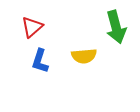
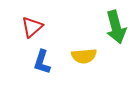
blue L-shape: moved 2 px right, 1 px down
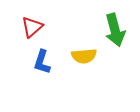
green arrow: moved 1 px left, 3 px down
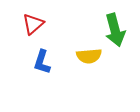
red triangle: moved 1 px right, 3 px up
yellow semicircle: moved 5 px right
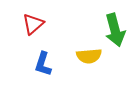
blue L-shape: moved 1 px right, 2 px down
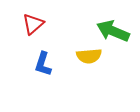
green arrow: moved 2 px left, 1 px down; rotated 128 degrees clockwise
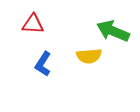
red triangle: rotated 45 degrees clockwise
blue L-shape: rotated 15 degrees clockwise
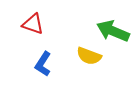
red triangle: rotated 15 degrees clockwise
yellow semicircle: rotated 25 degrees clockwise
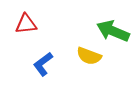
red triangle: moved 7 px left; rotated 25 degrees counterclockwise
blue L-shape: rotated 20 degrees clockwise
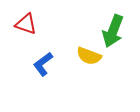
red triangle: rotated 25 degrees clockwise
green arrow: rotated 92 degrees counterclockwise
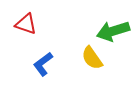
green arrow: rotated 52 degrees clockwise
yellow semicircle: moved 3 px right, 2 px down; rotated 35 degrees clockwise
